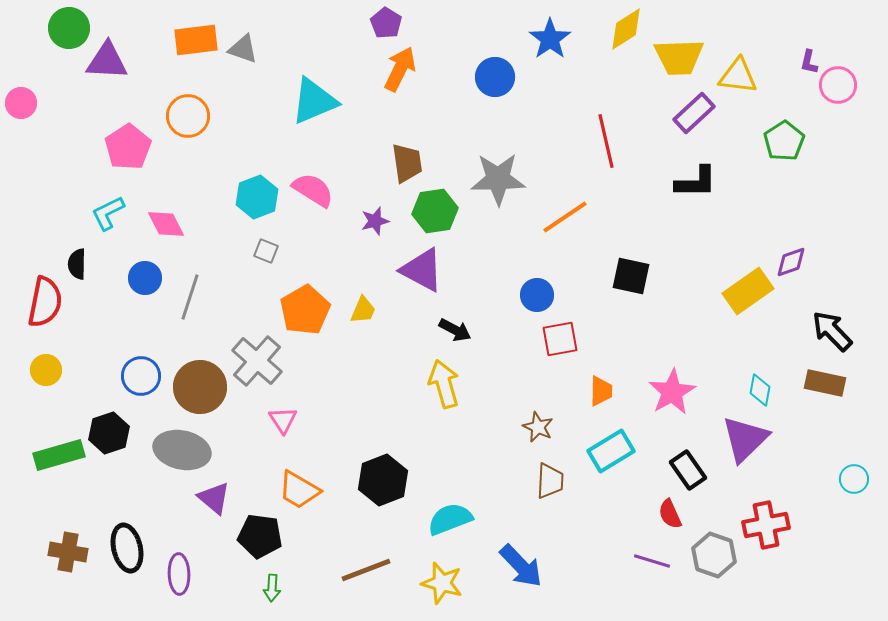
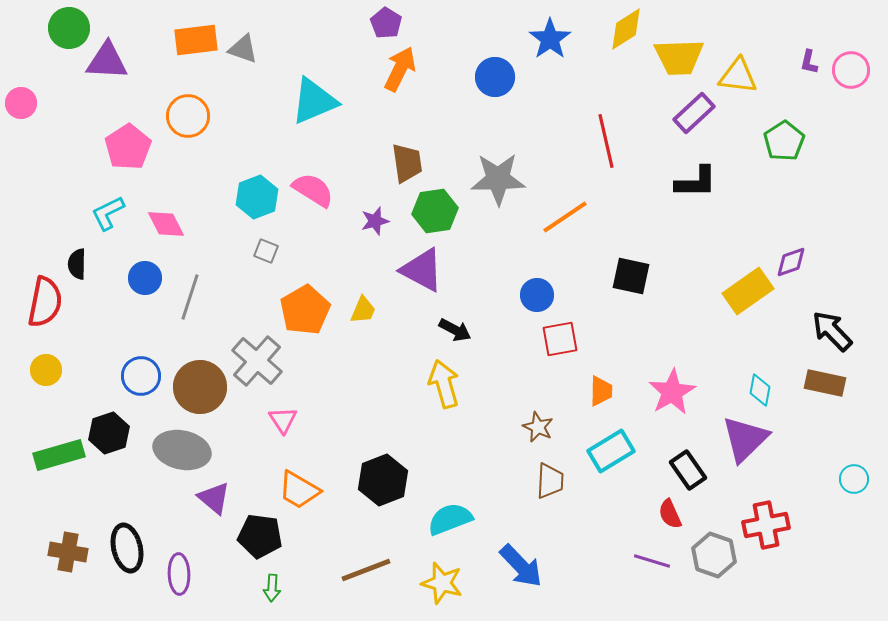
pink circle at (838, 85): moved 13 px right, 15 px up
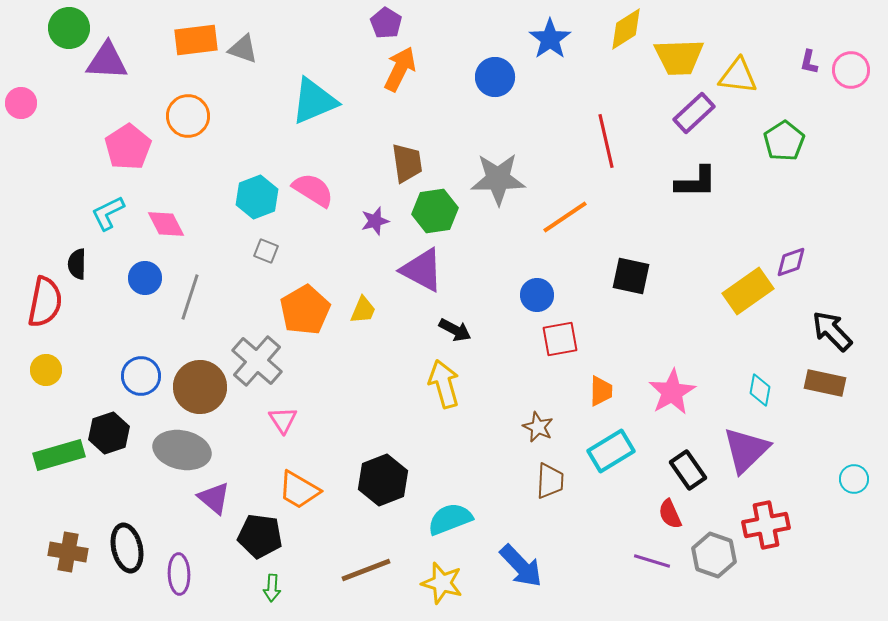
purple triangle at (745, 439): moved 1 px right, 11 px down
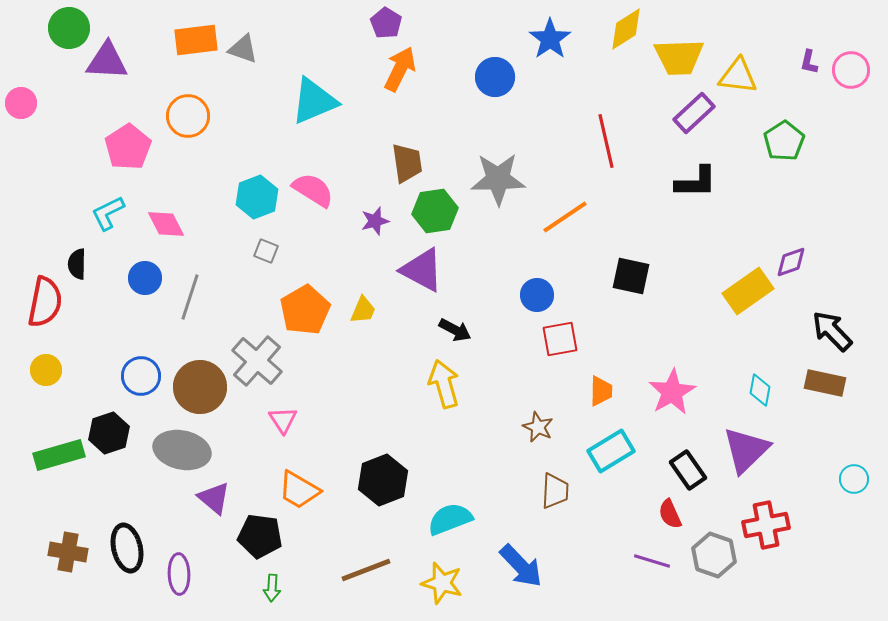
brown trapezoid at (550, 481): moved 5 px right, 10 px down
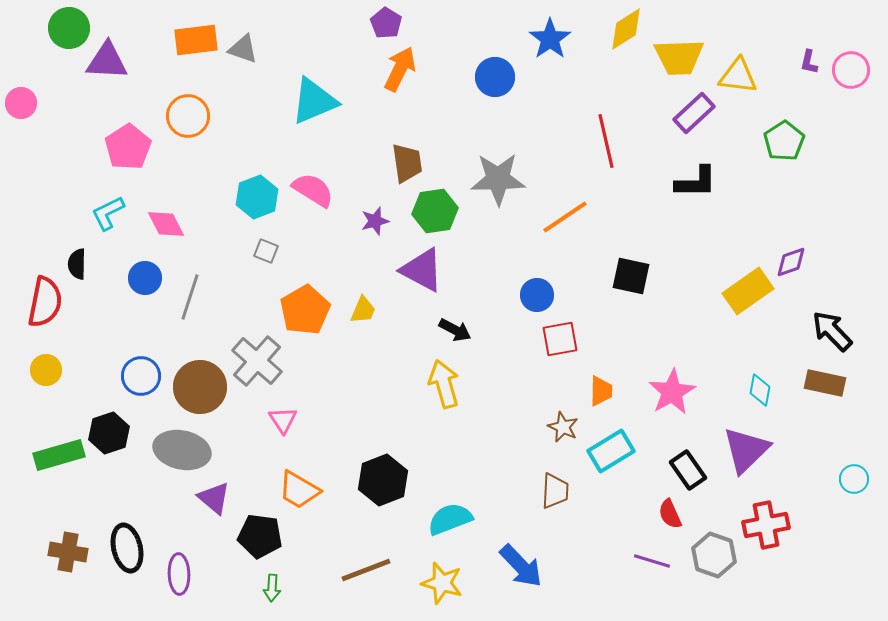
brown star at (538, 427): moved 25 px right
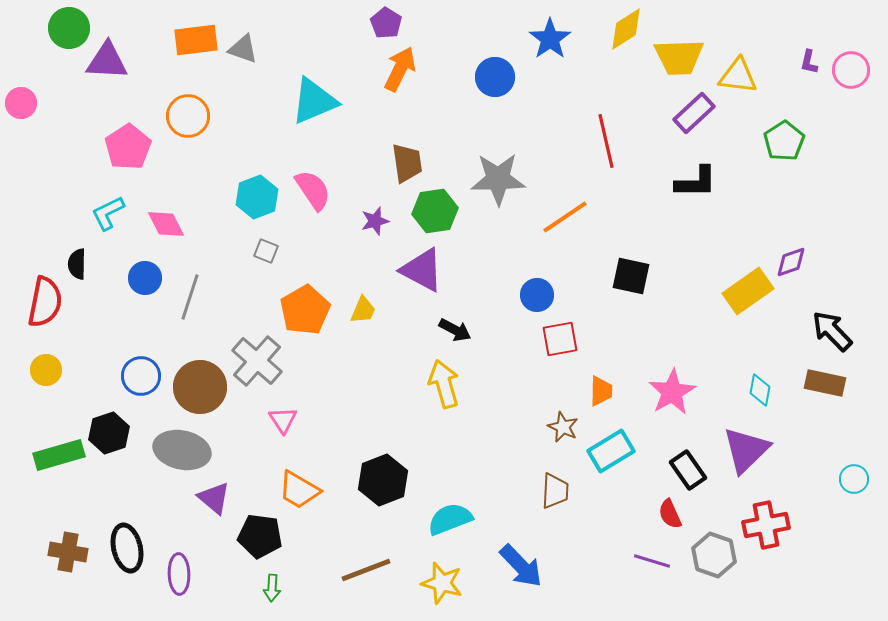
pink semicircle at (313, 190): rotated 24 degrees clockwise
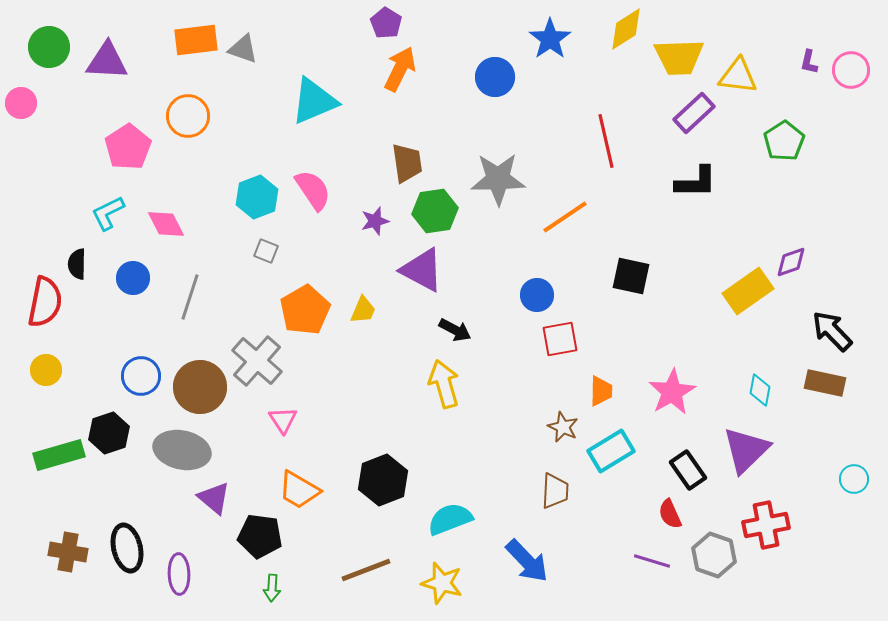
green circle at (69, 28): moved 20 px left, 19 px down
blue circle at (145, 278): moved 12 px left
blue arrow at (521, 566): moved 6 px right, 5 px up
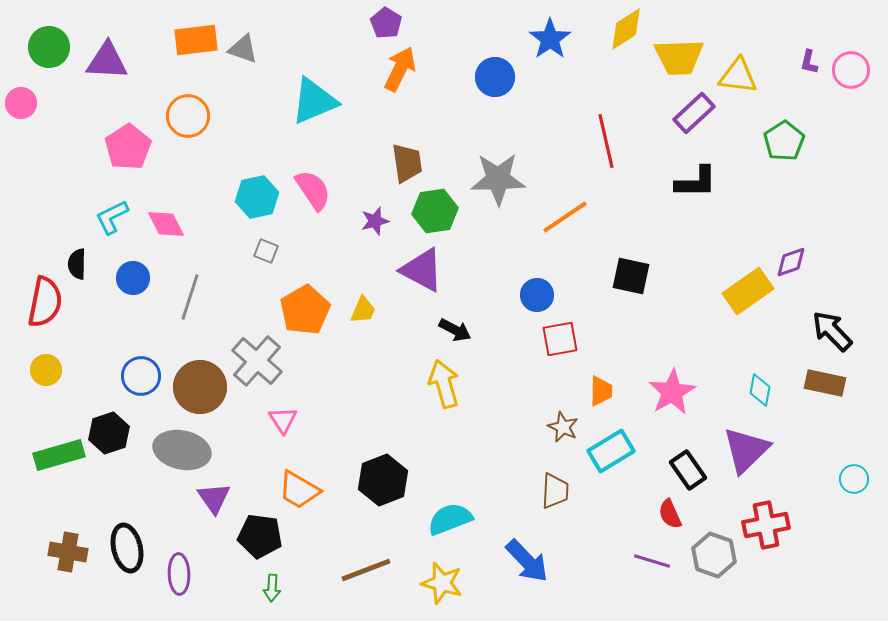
cyan hexagon at (257, 197): rotated 9 degrees clockwise
cyan L-shape at (108, 213): moved 4 px right, 4 px down
purple triangle at (214, 498): rotated 15 degrees clockwise
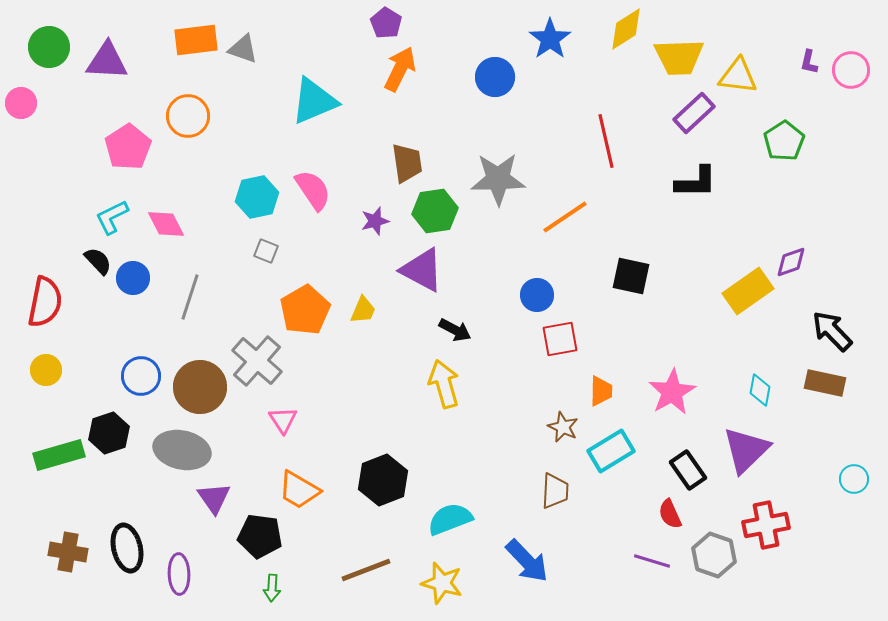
black semicircle at (77, 264): moved 21 px right, 3 px up; rotated 136 degrees clockwise
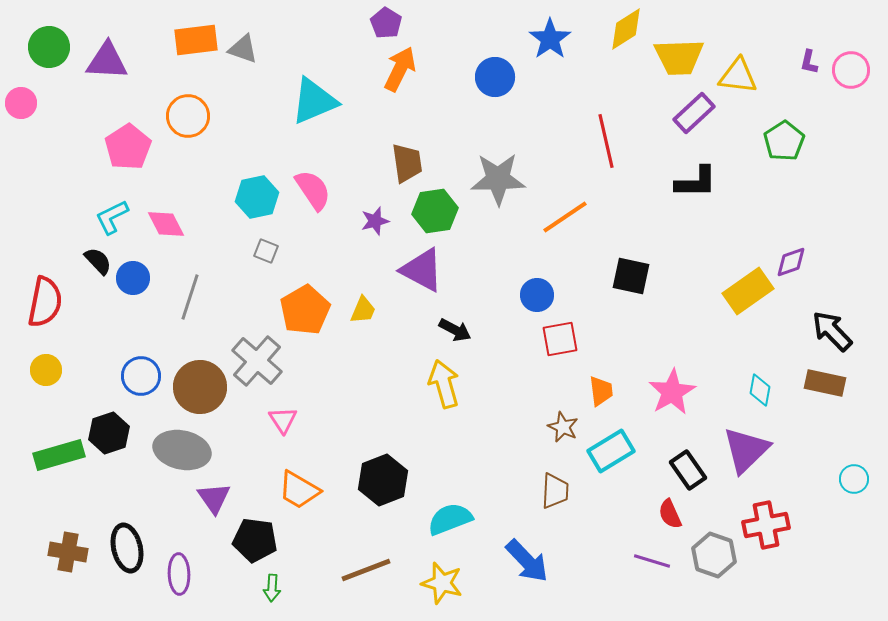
orange trapezoid at (601, 391): rotated 8 degrees counterclockwise
black pentagon at (260, 536): moved 5 px left, 4 px down
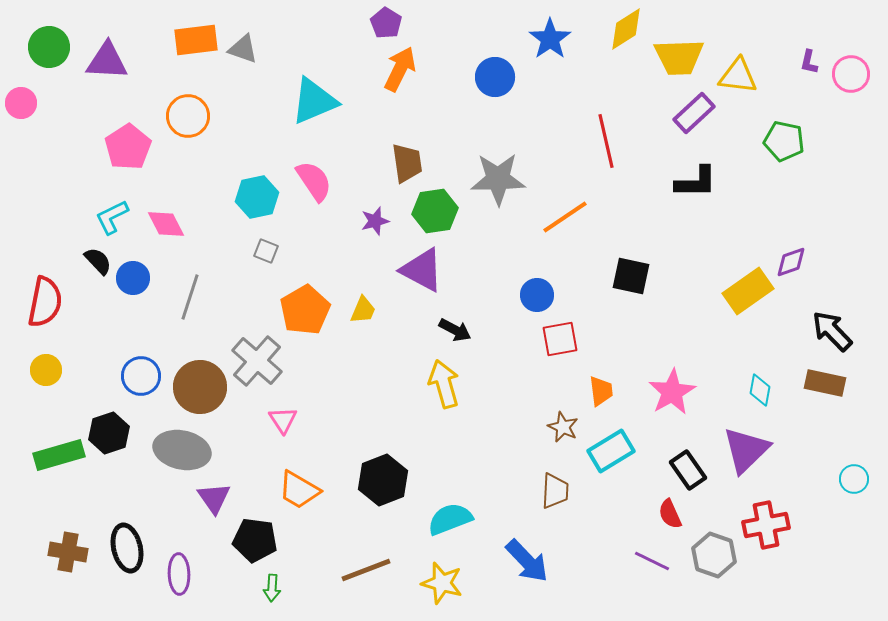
pink circle at (851, 70): moved 4 px down
green pentagon at (784, 141): rotated 27 degrees counterclockwise
pink semicircle at (313, 190): moved 1 px right, 9 px up
purple line at (652, 561): rotated 9 degrees clockwise
